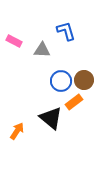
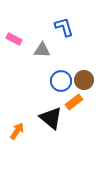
blue L-shape: moved 2 px left, 4 px up
pink rectangle: moved 2 px up
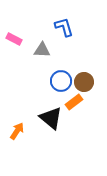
brown circle: moved 2 px down
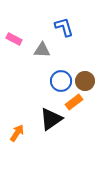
brown circle: moved 1 px right, 1 px up
black triangle: moved 1 px down; rotated 45 degrees clockwise
orange arrow: moved 2 px down
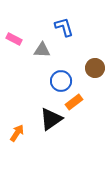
brown circle: moved 10 px right, 13 px up
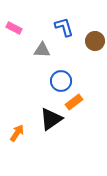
pink rectangle: moved 11 px up
brown circle: moved 27 px up
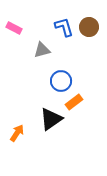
brown circle: moved 6 px left, 14 px up
gray triangle: rotated 18 degrees counterclockwise
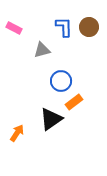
blue L-shape: rotated 15 degrees clockwise
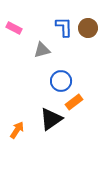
brown circle: moved 1 px left, 1 px down
orange arrow: moved 3 px up
